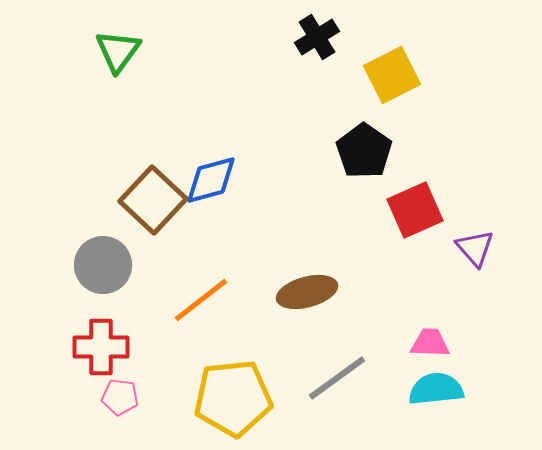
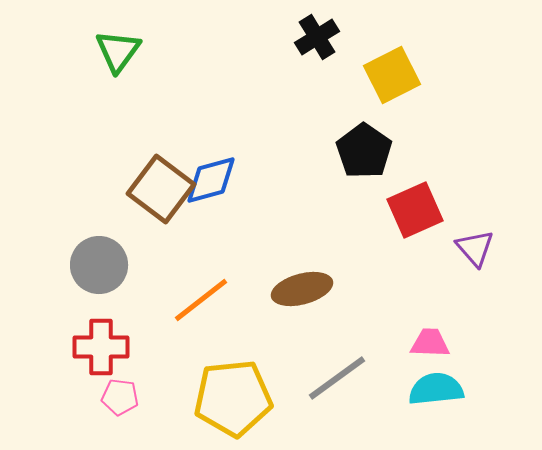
brown square: moved 8 px right, 11 px up; rotated 6 degrees counterclockwise
gray circle: moved 4 px left
brown ellipse: moved 5 px left, 3 px up
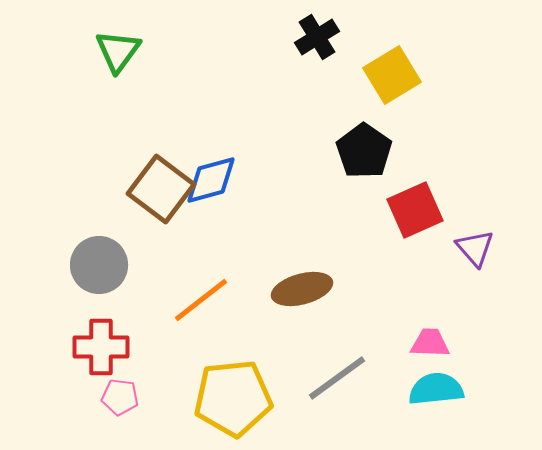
yellow square: rotated 4 degrees counterclockwise
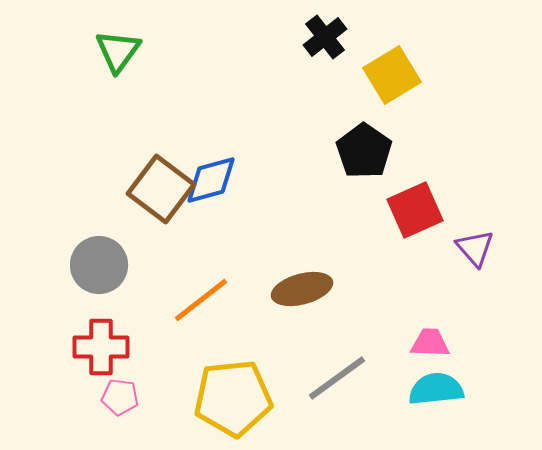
black cross: moved 8 px right; rotated 6 degrees counterclockwise
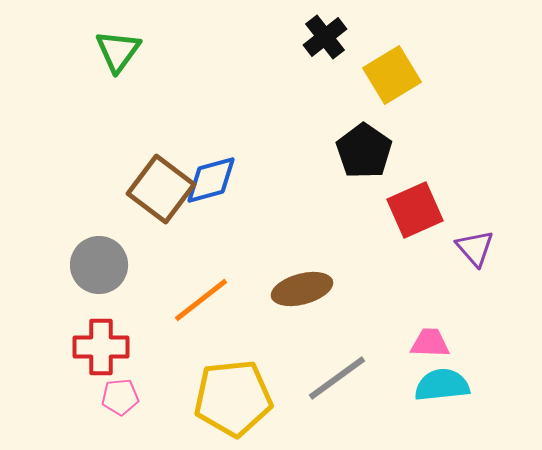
cyan semicircle: moved 6 px right, 4 px up
pink pentagon: rotated 12 degrees counterclockwise
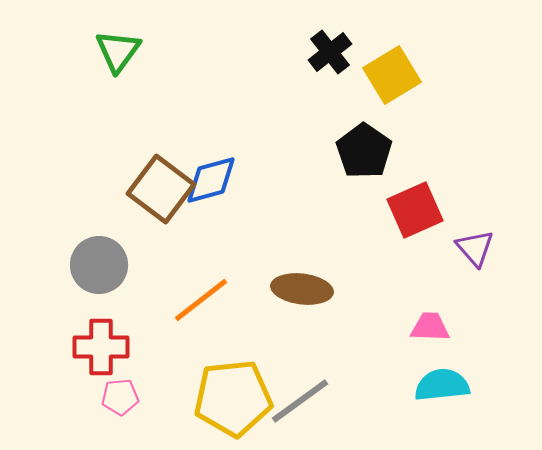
black cross: moved 5 px right, 15 px down
brown ellipse: rotated 22 degrees clockwise
pink trapezoid: moved 16 px up
gray line: moved 37 px left, 23 px down
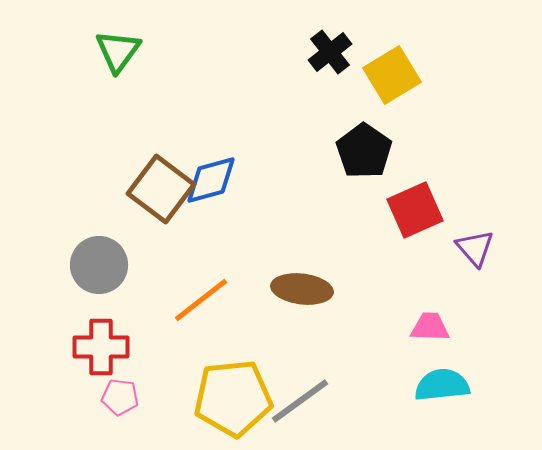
pink pentagon: rotated 12 degrees clockwise
